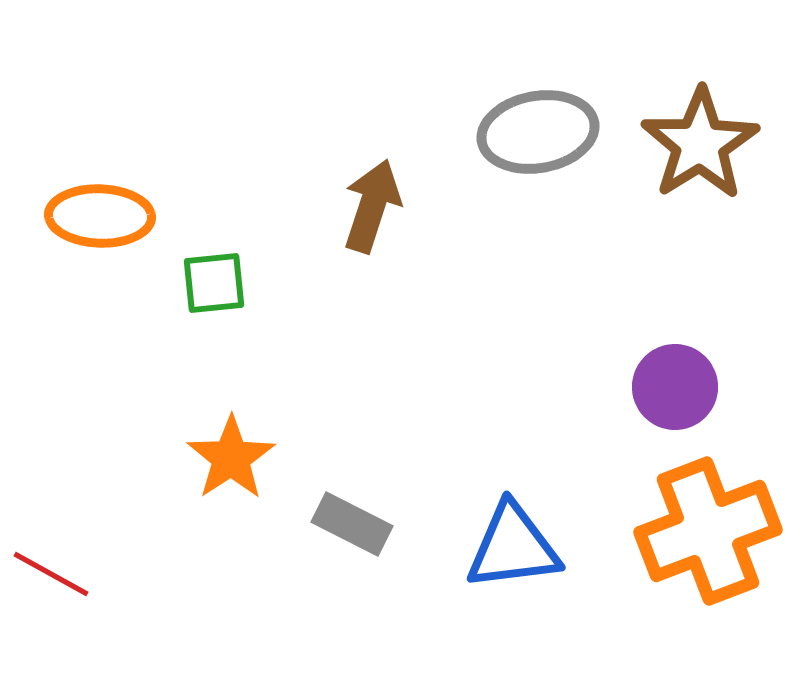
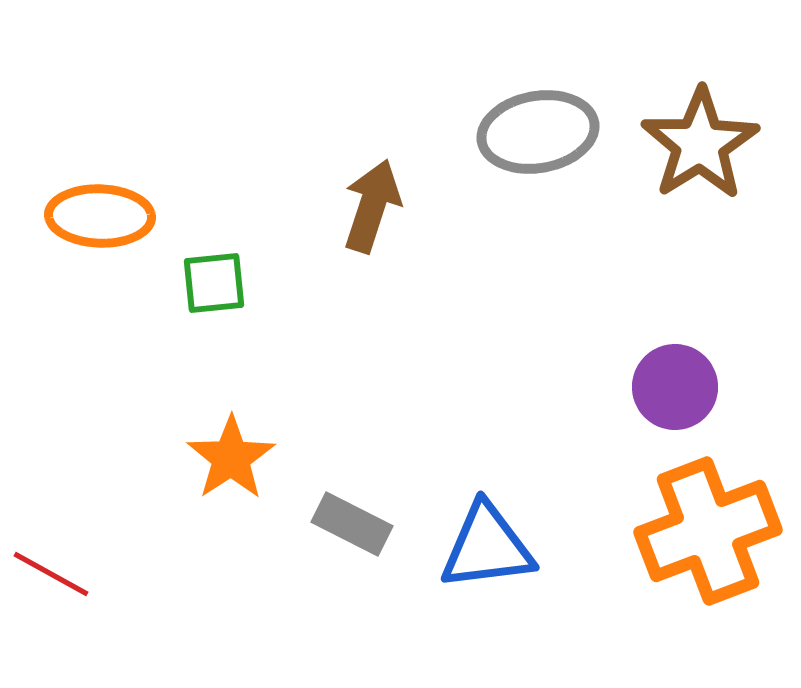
blue triangle: moved 26 px left
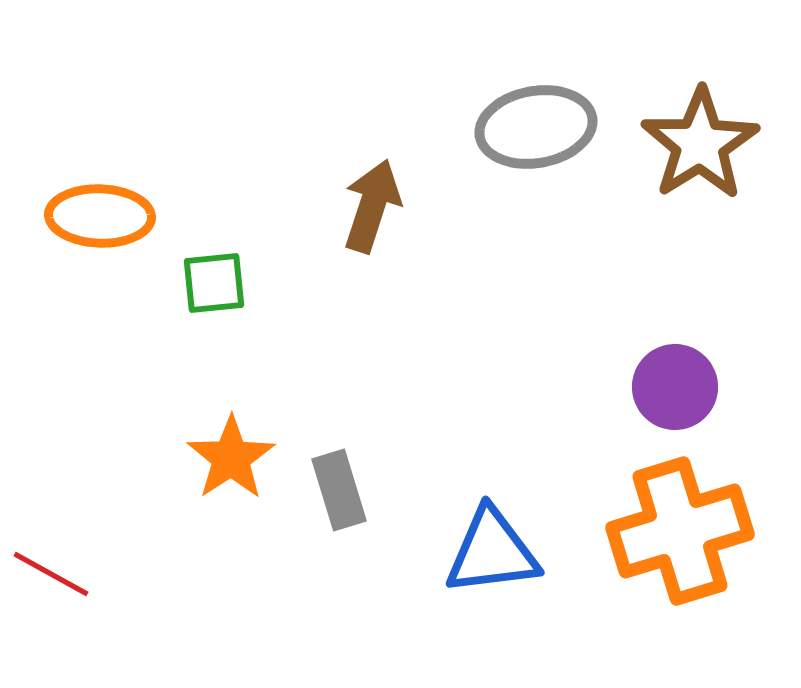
gray ellipse: moved 2 px left, 5 px up
gray rectangle: moved 13 px left, 34 px up; rotated 46 degrees clockwise
orange cross: moved 28 px left; rotated 4 degrees clockwise
blue triangle: moved 5 px right, 5 px down
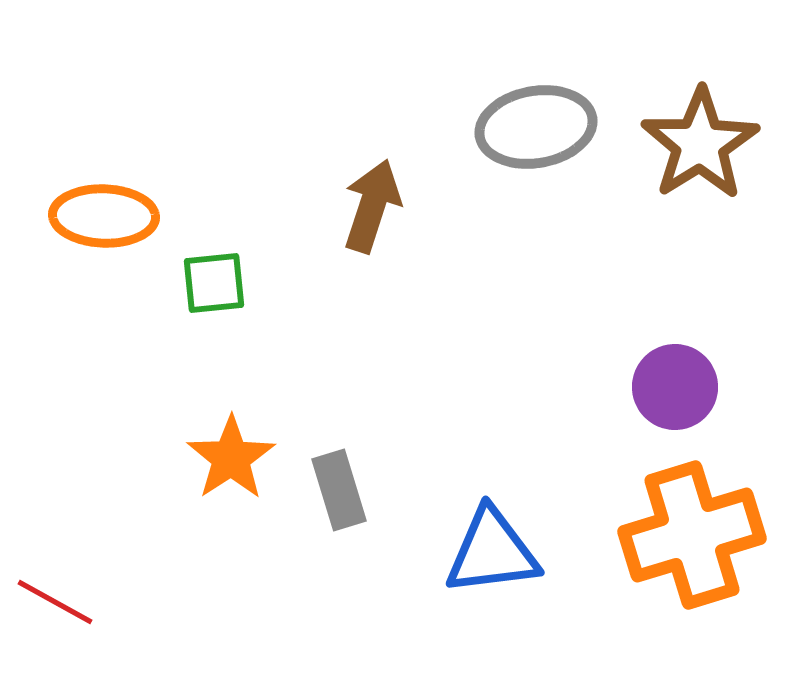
orange ellipse: moved 4 px right
orange cross: moved 12 px right, 4 px down
red line: moved 4 px right, 28 px down
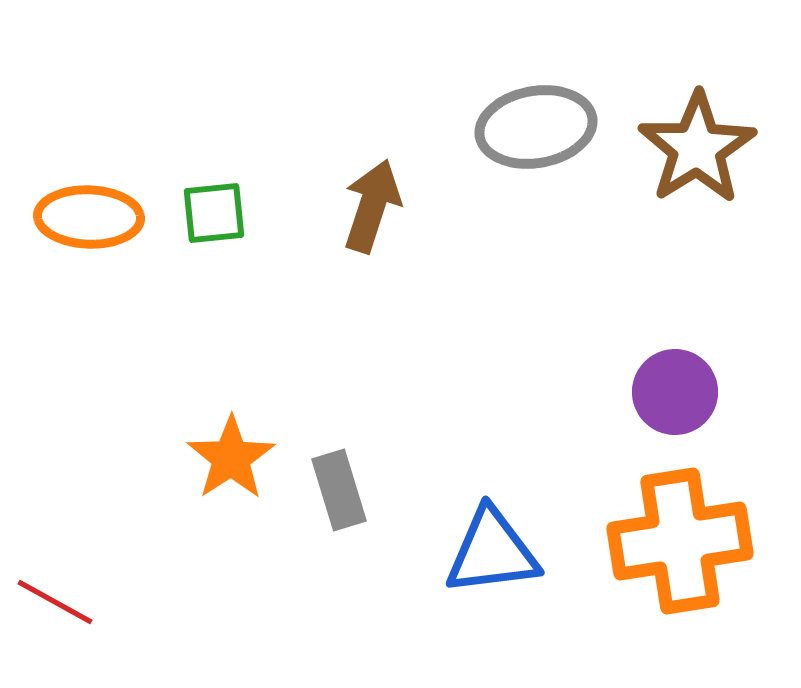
brown star: moved 3 px left, 4 px down
orange ellipse: moved 15 px left, 1 px down
green square: moved 70 px up
purple circle: moved 5 px down
orange cross: moved 12 px left, 6 px down; rotated 8 degrees clockwise
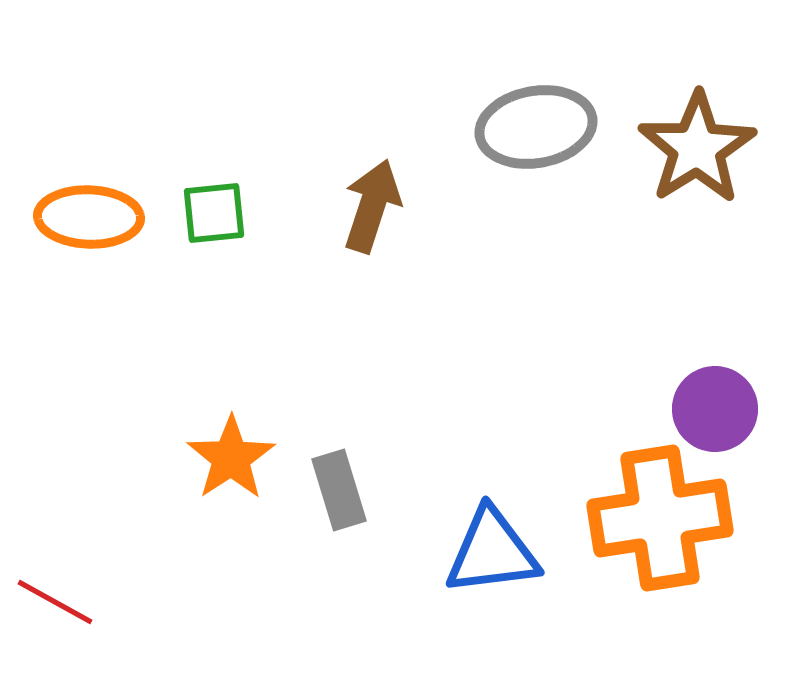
purple circle: moved 40 px right, 17 px down
orange cross: moved 20 px left, 23 px up
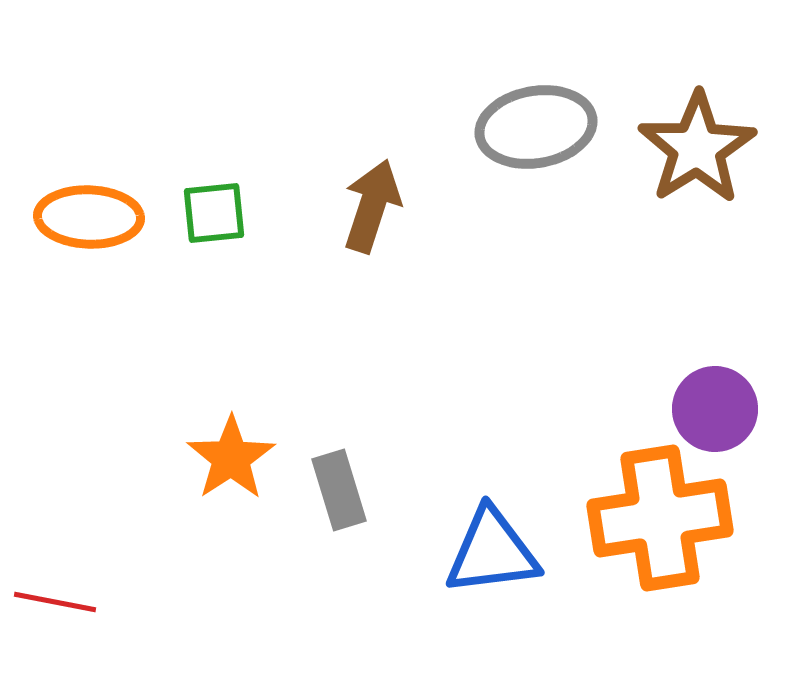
red line: rotated 18 degrees counterclockwise
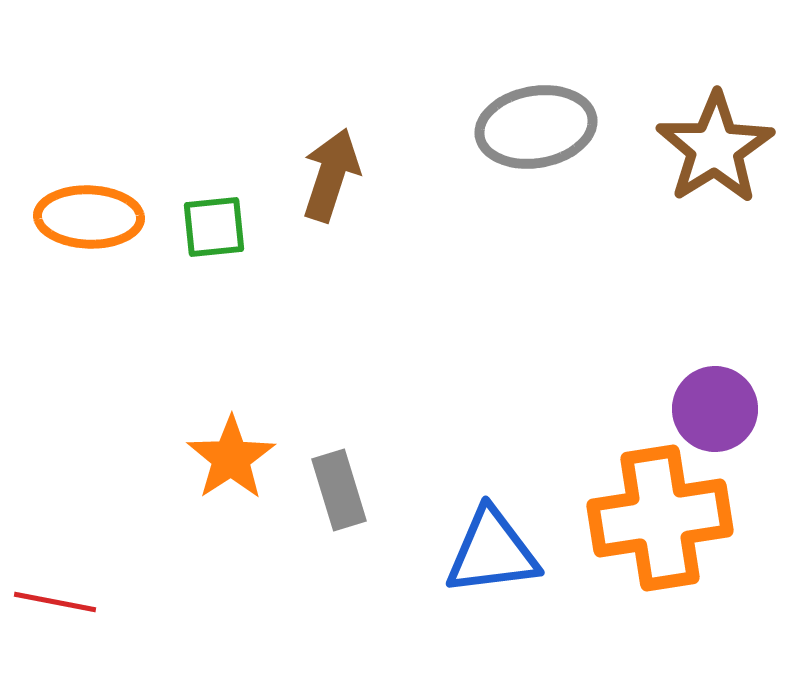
brown star: moved 18 px right
brown arrow: moved 41 px left, 31 px up
green square: moved 14 px down
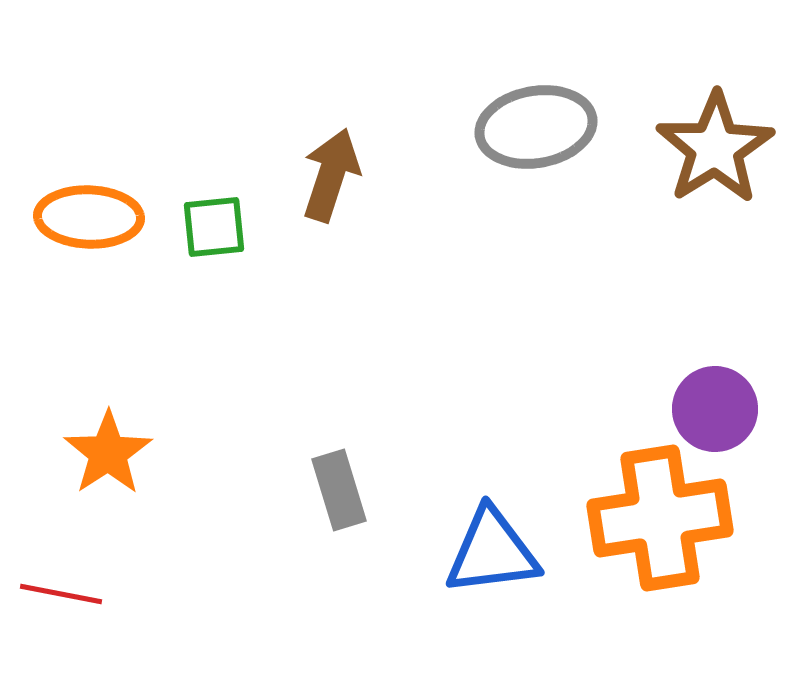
orange star: moved 123 px left, 5 px up
red line: moved 6 px right, 8 px up
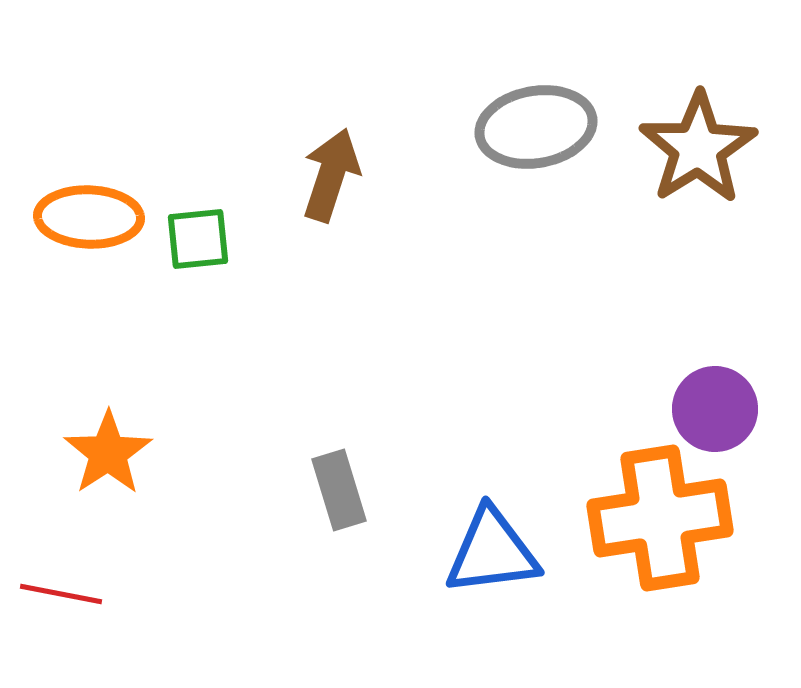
brown star: moved 17 px left
green square: moved 16 px left, 12 px down
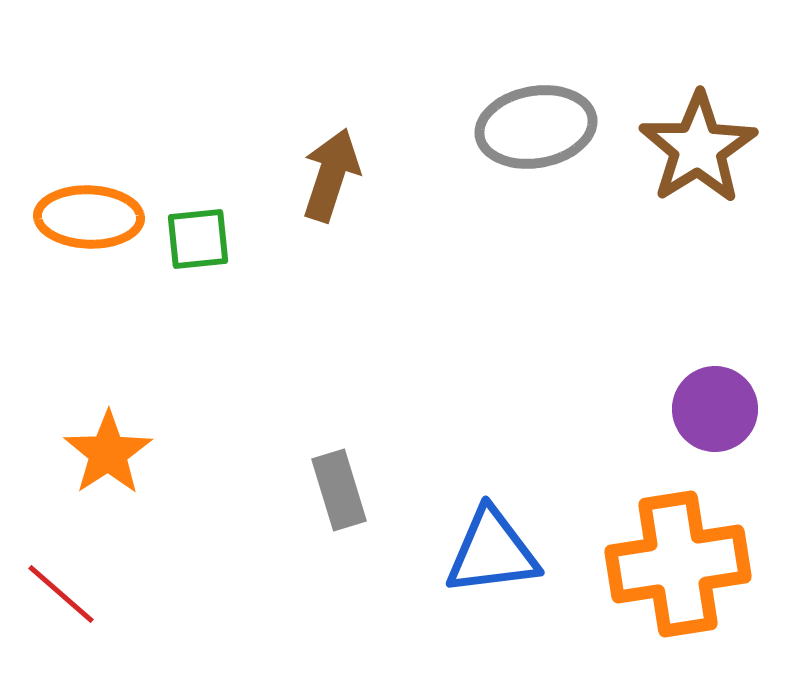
orange cross: moved 18 px right, 46 px down
red line: rotated 30 degrees clockwise
